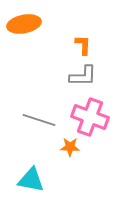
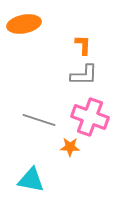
gray L-shape: moved 1 px right, 1 px up
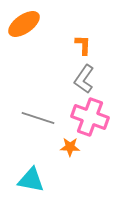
orange ellipse: rotated 24 degrees counterclockwise
gray L-shape: moved 4 px down; rotated 124 degrees clockwise
gray line: moved 1 px left, 2 px up
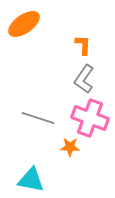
pink cross: moved 1 px down
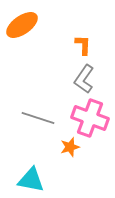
orange ellipse: moved 2 px left, 1 px down
orange star: rotated 18 degrees counterclockwise
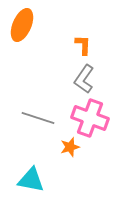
orange ellipse: rotated 32 degrees counterclockwise
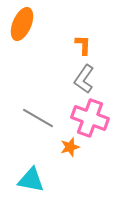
orange ellipse: moved 1 px up
gray line: rotated 12 degrees clockwise
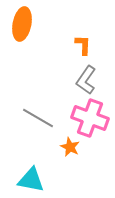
orange ellipse: rotated 12 degrees counterclockwise
gray L-shape: moved 2 px right, 1 px down
orange star: rotated 30 degrees counterclockwise
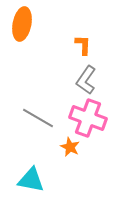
pink cross: moved 2 px left
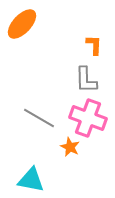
orange ellipse: rotated 32 degrees clockwise
orange L-shape: moved 11 px right
gray L-shape: rotated 36 degrees counterclockwise
gray line: moved 1 px right
